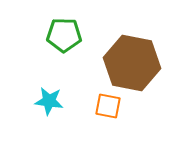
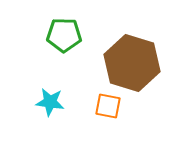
brown hexagon: rotated 6 degrees clockwise
cyan star: moved 1 px right, 1 px down
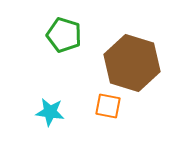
green pentagon: rotated 16 degrees clockwise
cyan star: moved 10 px down
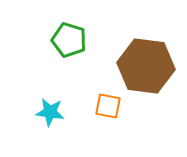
green pentagon: moved 5 px right, 5 px down
brown hexagon: moved 14 px right, 3 px down; rotated 10 degrees counterclockwise
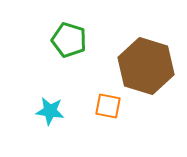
brown hexagon: rotated 10 degrees clockwise
cyan star: moved 1 px up
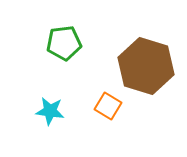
green pentagon: moved 5 px left, 3 px down; rotated 24 degrees counterclockwise
orange square: rotated 20 degrees clockwise
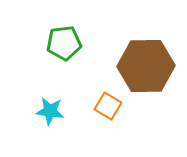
brown hexagon: rotated 18 degrees counterclockwise
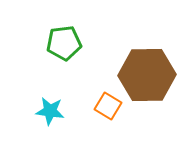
brown hexagon: moved 1 px right, 9 px down
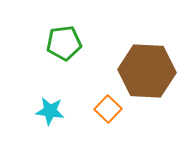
brown hexagon: moved 4 px up; rotated 4 degrees clockwise
orange square: moved 3 px down; rotated 12 degrees clockwise
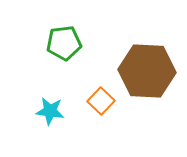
orange square: moved 7 px left, 8 px up
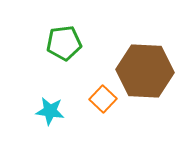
brown hexagon: moved 2 px left
orange square: moved 2 px right, 2 px up
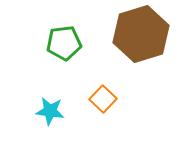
brown hexagon: moved 4 px left, 37 px up; rotated 20 degrees counterclockwise
